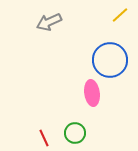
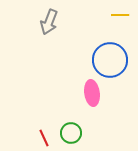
yellow line: rotated 42 degrees clockwise
gray arrow: rotated 45 degrees counterclockwise
green circle: moved 4 px left
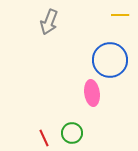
green circle: moved 1 px right
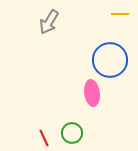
yellow line: moved 1 px up
gray arrow: rotated 10 degrees clockwise
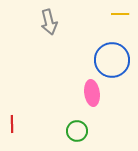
gray arrow: rotated 45 degrees counterclockwise
blue circle: moved 2 px right
green circle: moved 5 px right, 2 px up
red line: moved 32 px left, 14 px up; rotated 24 degrees clockwise
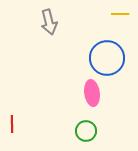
blue circle: moved 5 px left, 2 px up
green circle: moved 9 px right
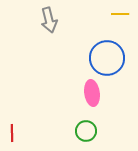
gray arrow: moved 2 px up
red line: moved 9 px down
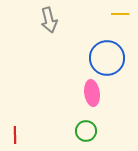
red line: moved 3 px right, 2 px down
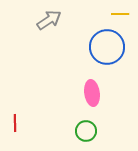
gray arrow: rotated 110 degrees counterclockwise
blue circle: moved 11 px up
red line: moved 12 px up
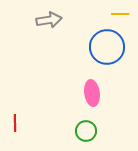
gray arrow: rotated 25 degrees clockwise
